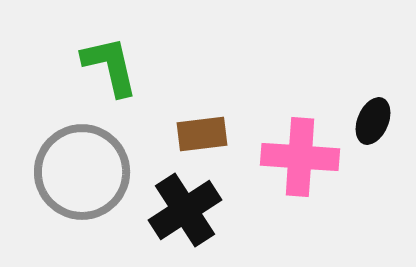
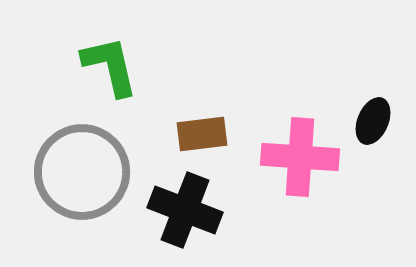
black cross: rotated 36 degrees counterclockwise
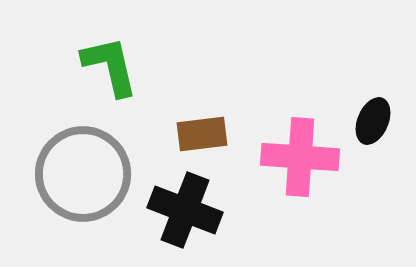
gray circle: moved 1 px right, 2 px down
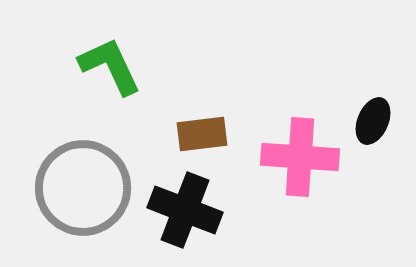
green L-shape: rotated 12 degrees counterclockwise
gray circle: moved 14 px down
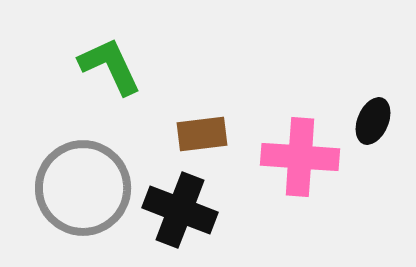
black cross: moved 5 px left
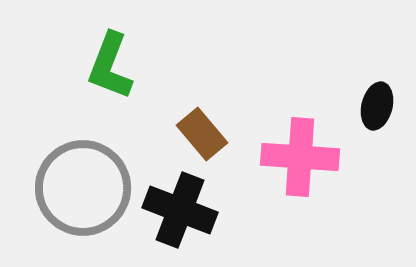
green L-shape: rotated 134 degrees counterclockwise
black ellipse: moved 4 px right, 15 px up; rotated 9 degrees counterclockwise
brown rectangle: rotated 57 degrees clockwise
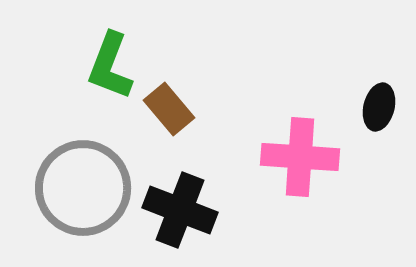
black ellipse: moved 2 px right, 1 px down
brown rectangle: moved 33 px left, 25 px up
